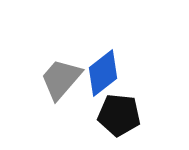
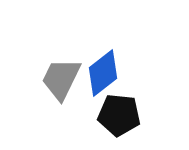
gray trapezoid: rotated 15 degrees counterclockwise
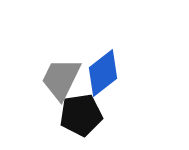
black pentagon: moved 38 px left; rotated 15 degrees counterclockwise
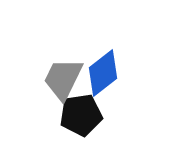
gray trapezoid: moved 2 px right
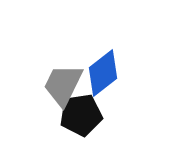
gray trapezoid: moved 6 px down
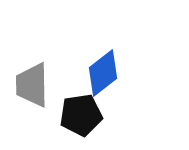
gray trapezoid: moved 31 px left; rotated 27 degrees counterclockwise
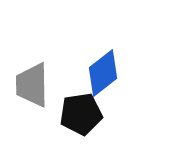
black pentagon: moved 1 px up
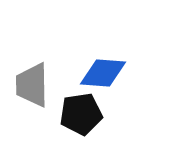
blue diamond: rotated 42 degrees clockwise
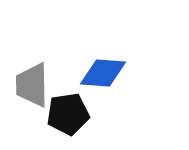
black pentagon: moved 13 px left
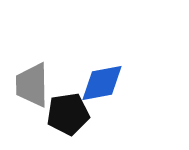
blue diamond: moved 1 px left, 10 px down; rotated 15 degrees counterclockwise
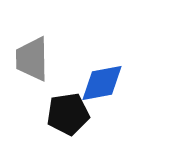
gray trapezoid: moved 26 px up
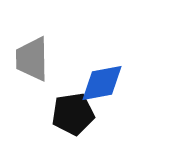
black pentagon: moved 5 px right
